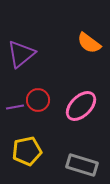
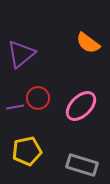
orange semicircle: moved 1 px left
red circle: moved 2 px up
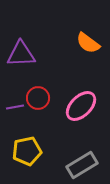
purple triangle: rotated 36 degrees clockwise
gray rectangle: rotated 48 degrees counterclockwise
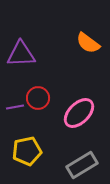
pink ellipse: moved 2 px left, 7 px down
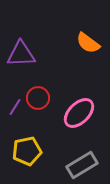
purple line: rotated 48 degrees counterclockwise
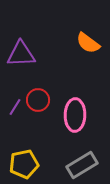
red circle: moved 2 px down
pink ellipse: moved 4 px left, 2 px down; rotated 44 degrees counterclockwise
yellow pentagon: moved 3 px left, 13 px down
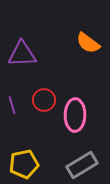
purple triangle: moved 1 px right
red circle: moved 6 px right
purple line: moved 3 px left, 2 px up; rotated 48 degrees counterclockwise
